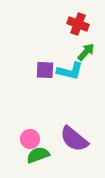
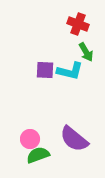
green arrow: rotated 108 degrees clockwise
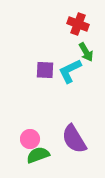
cyan L-shape: rotated 140 degrees clockwise
purple semicircle: rotated 20 degrees clockwise
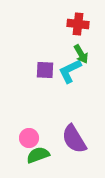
red cross: rotated 15 degrees counterclockwise
green arrow: moved 5 px left, 2 px down
pink circle: moved 1 px left, 1 px up
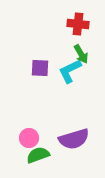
purple square: moved 5 px left, 2 px up
purple semicircle: rotated 76 degrees counterclockwise
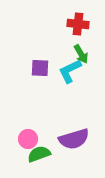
pink circle: moved 1 px left, 1 px down
green semicircle: moved 1 px right, 1 px up
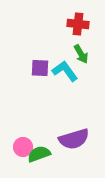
cyan L-shape: moved 5 px left; rotated 80 degrees clockwise
pink circle: moved 5 px left, 8 px down
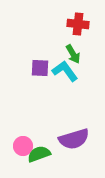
green arrow: moved 8 px left
pink circle: moved 1 px up
